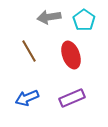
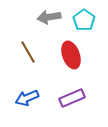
brown line: moved 1 px left, 1 px down
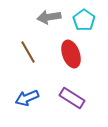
red ellipse: moved 1 px up
purple rectangle: rotated 55 degrees clockwise
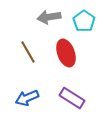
cyan pentagon: moved 1 px down
red ellipse: moved 5 px left, 1 px up
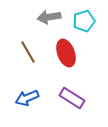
cyan pentagon: rotated 20 degrees clockwise
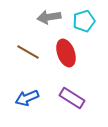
brown line: rotated 30 degrees counterclockwise
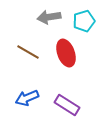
purple rectangle: moved 5 px left, 7 px down
